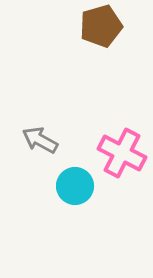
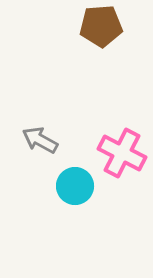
brown pentagon: rotated 12 degrees clockwise
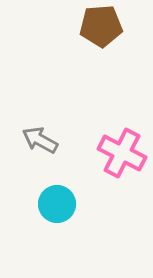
cyan circle: moved 18 px left, 18 px down
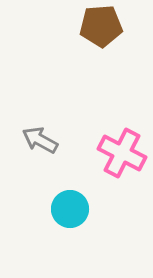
cyan circle: moved 13 px right, 5 px down
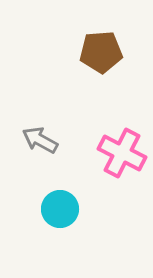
brown pentagon: moved 26 px down
cyan circle: moved 10 px left
